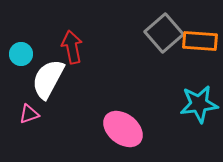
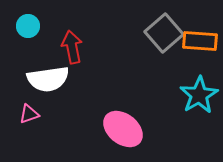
cyan circle: moved 7 px right, 28 px up
white semicircle: rotated 126 degrees counterclockwise
cyan star: moved 9 px up; rotated 24 degrees counterclockwise
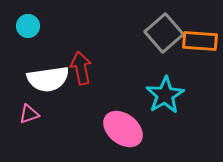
red arrow: moved 9 px right, 21 px down
cyan star: moved 34 px left
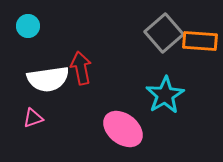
pink triangle: moved 4 px right, 4 px down
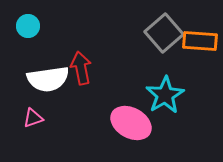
pink ellipse: moved 8 px right, 6 px up; rotated 9 degrees counterclockwise
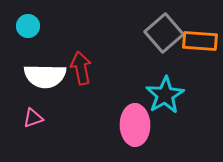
white semicircle: moved 3 px left, 3 px up; rotated 9 degrees clockwise
pink ellipse: moved 4 px right, 2 px down; rotated 60 degrees clockwise
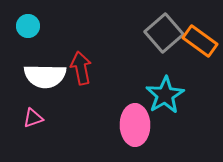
orange rectangle: rotated 32 degrees clockwise
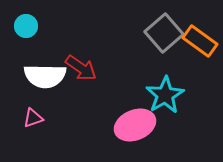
cyan circle: moved 2 px left
red arrow: rotated 136 degrees clockwise
pink ellipse: rotated 69 degrees clockwise
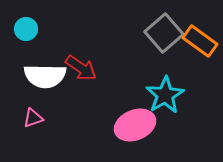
cyan circle: moved 3 px down
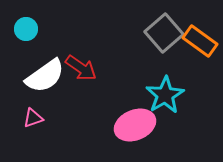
white semicircle: rotated 36 degrees counterclockwise
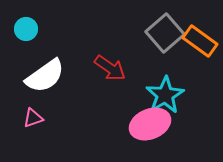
gray square: moved 1 px right
red arrow: moved 29 px right
pink ellipse: moved 15 px right, 1 px up
